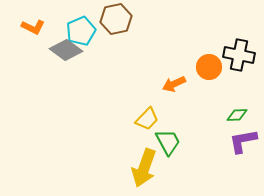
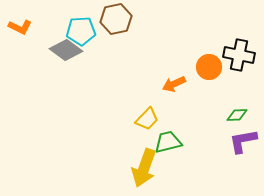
orange L-shape: moved 13 px left
cyan pentagon: rotated 20 degrees clockwise
green trapezoid: rotated 76 degrees counterclockwise
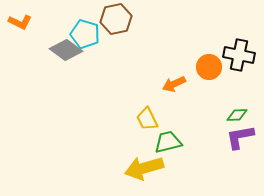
orange L-shape: moved 5 px up
cyan pentagon: moved 4 px right, 3 px down; rotated 20 degrees clockwise
yellow trapezoid: rotated 110 degrees clockwise
purple L-shape: moved 3 px left, 4 px up
yellow arrow: rotated 54 degrees clockwise
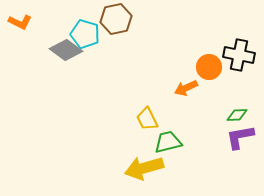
orange arrow: moved 12 px right, 4 px down
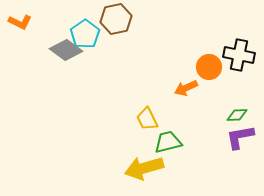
cyan pentagon: rotated 20 degrees clockwise
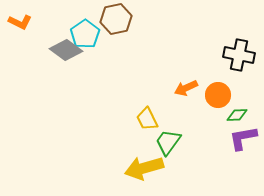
orange circle: moved 9 px right, 28 px down
purple L-shape: moved 3 px right, 1 px down
green trapezoid: rotated 40 degrees counterclockwise
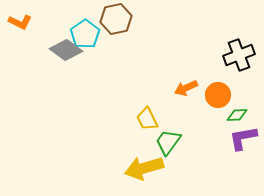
black cross: rotated 32 degrees counterclockwise
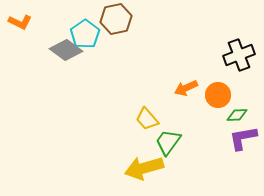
yellow trapezoid: rotated 15 degrees counterclockwise
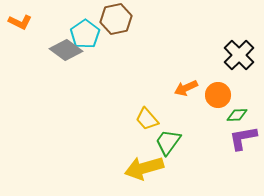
black cross: rotated 24 degrees counterclockwise
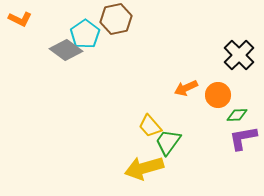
orange L-shape: moved 3 px up
yellow trapezoid: moved 3 px right, 7 px down
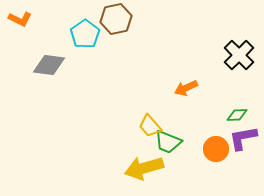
gray diamond: moved 17 px left, 15 px down; rotated 28 degrees counterclockwise
orange circle: moved 2 px left, 54 px down
green trapezoid: rotated 104 degrees counterclockwise
